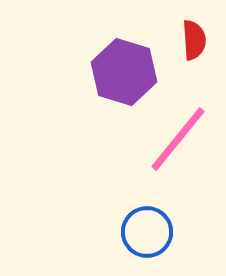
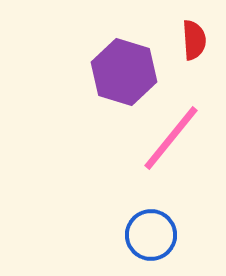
pink line: moved 7 px left, 1 px up
blue circle: moved 4 px right, 3 px down
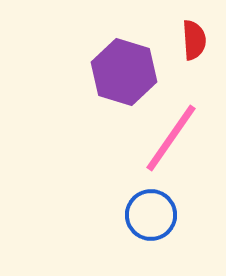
pink line: rotated 4 degrees counterclockwise
blue circle: moved 20 px up
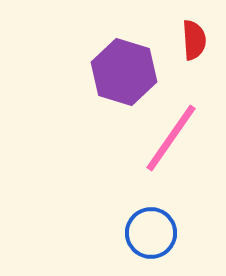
blue circle: moved 18 px down
